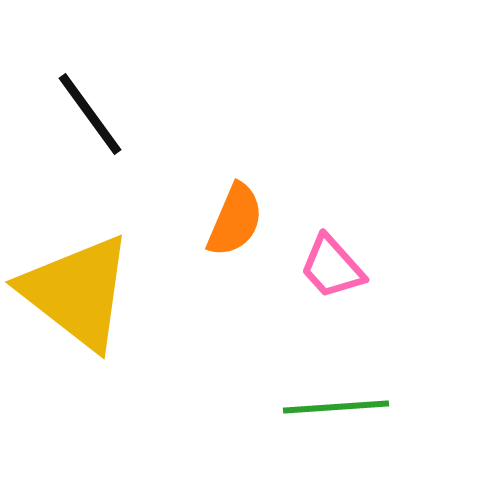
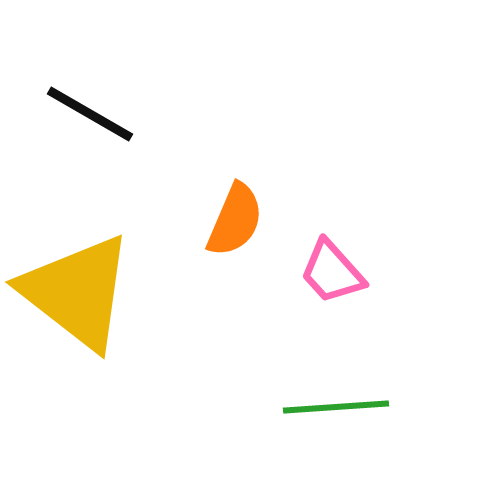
black line: rotated 24 degrees counterclockwise
pink trapezoid: moved 5 px down
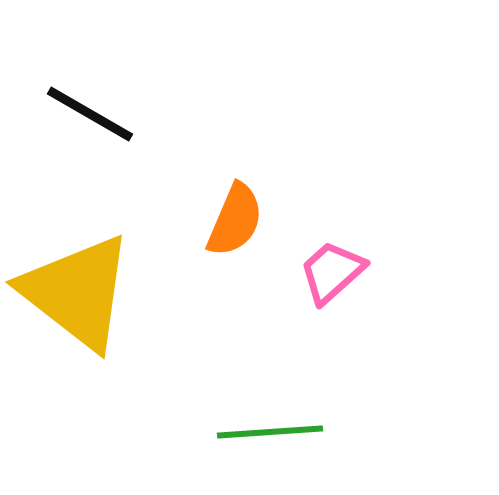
pink trapezoid: rotated 90 degrees clockwise
green line: moved 66 px left, 25 px down
